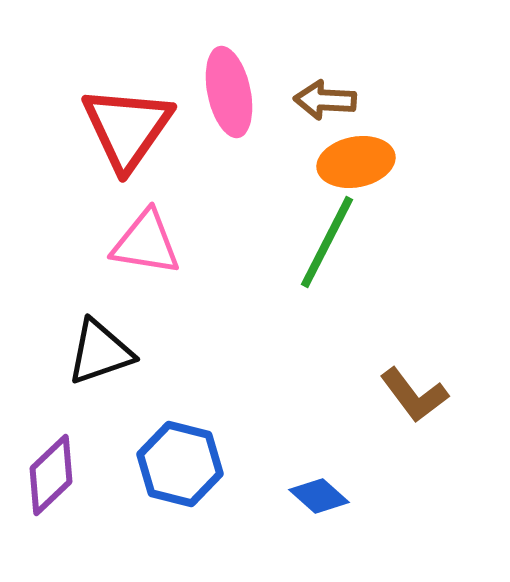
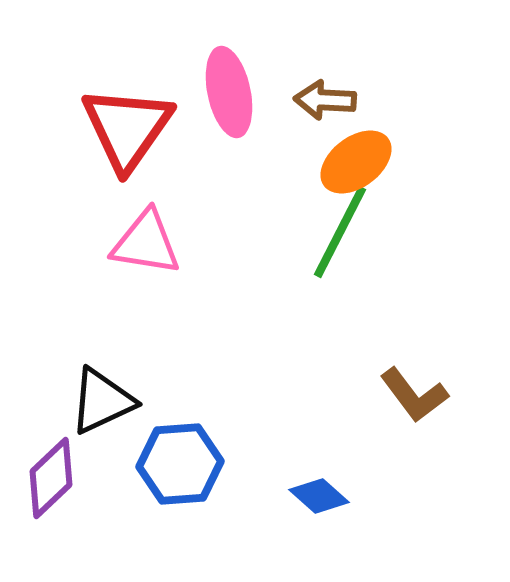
orange ellipse: rotated 26 degrees counterclockwise
green line: moved 13 px right, 10 px up
black triangle: moved 2 px right, 49 px down; rotated 6 degrees counterclockwise
blue hexagon: rotated 18 degrees counterclockwise
purple diamond: moved 3 px down
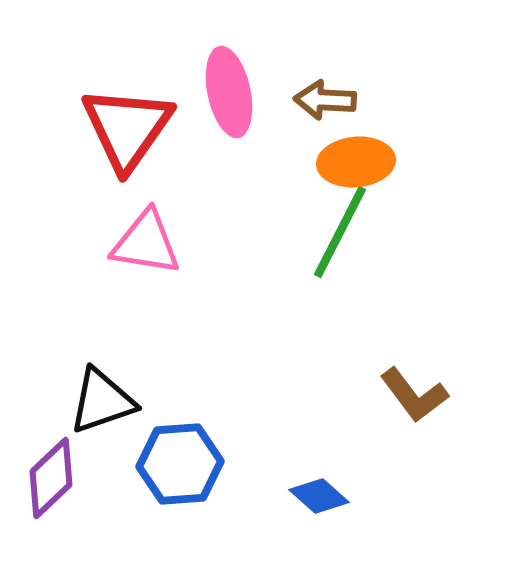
orange ellipse: rotated 32 degrees clockwise
black triangle: rotated 6 degrees clockwise
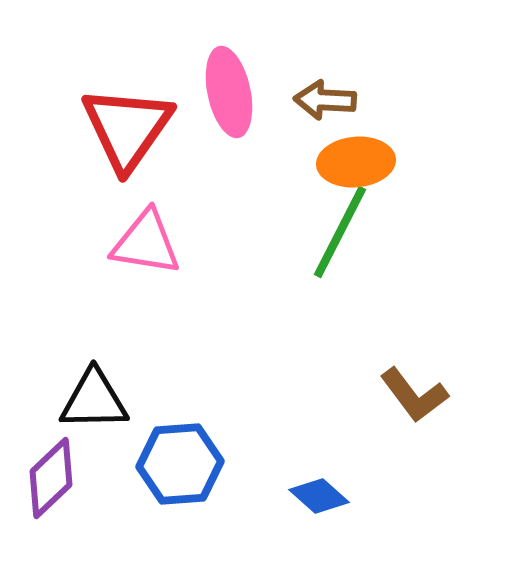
black triangle: moved 8 px left, 1 px up; rotated 18 degrees clockwise
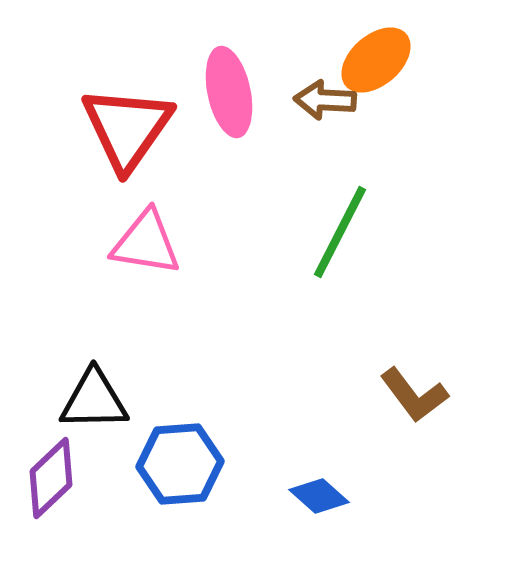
orange ellipse: moved 20 px right, 102 px up; rotated 36 degrees counterclockwise
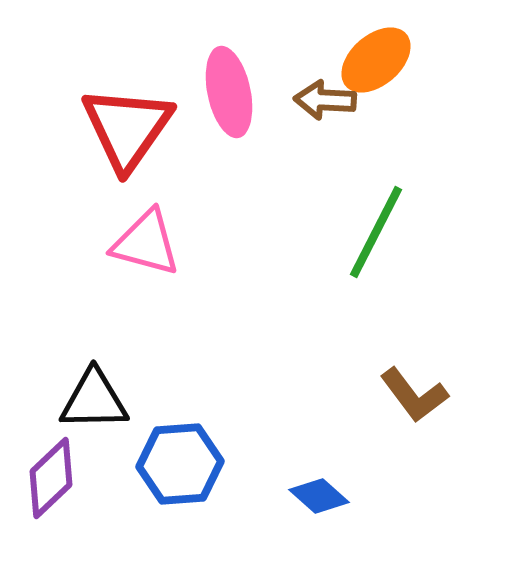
green line: moved 36 px right
pink triangle: rotated 6 degrees clockwise
